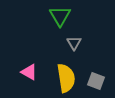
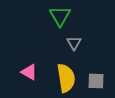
gray square: rotated 18 degrees counterclockwise
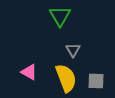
gray triangle: moved 1 px left, 7 px down
yellow semicircle: rotated 12 degrees counterclockwise
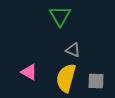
gray triangle: rotated 35 degrees counterclockwise
yellow semicircle: rotated 144 degrees counterclockwise
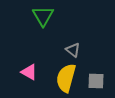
green triangle: moved 17 px left
gray triangle: rotated 14 degrees clockwise
